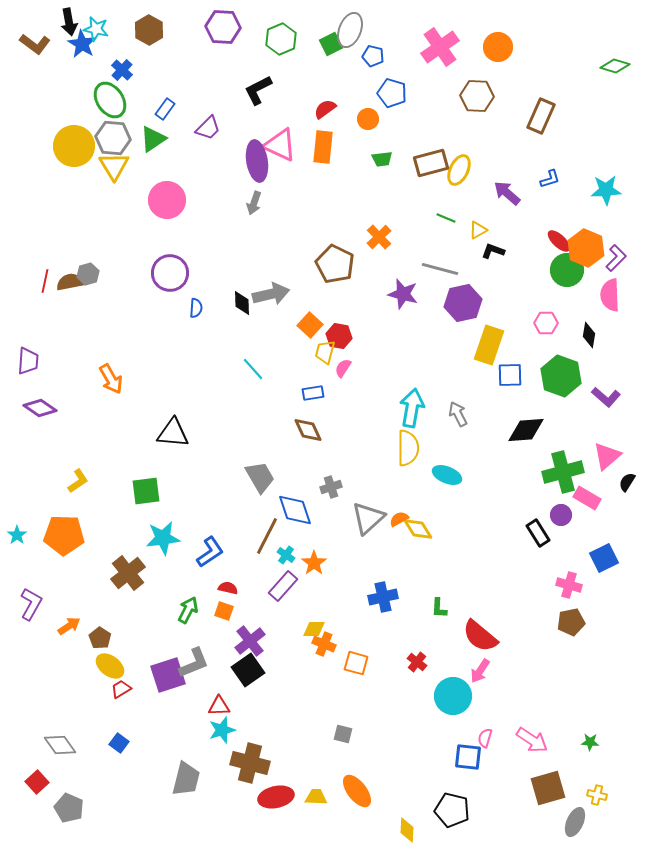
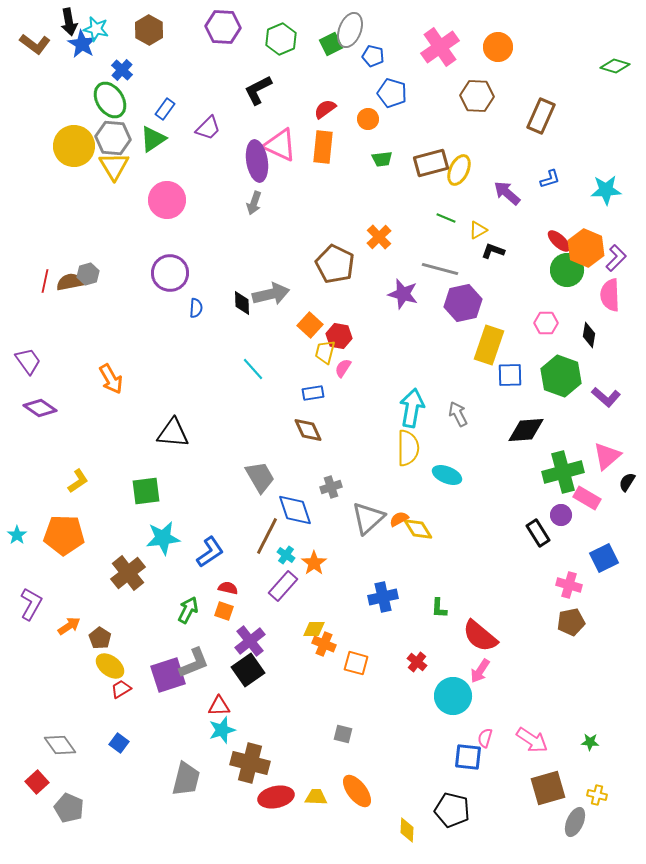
purple trapezoid at (28, 361): rotated 40 degrees counterclockwise
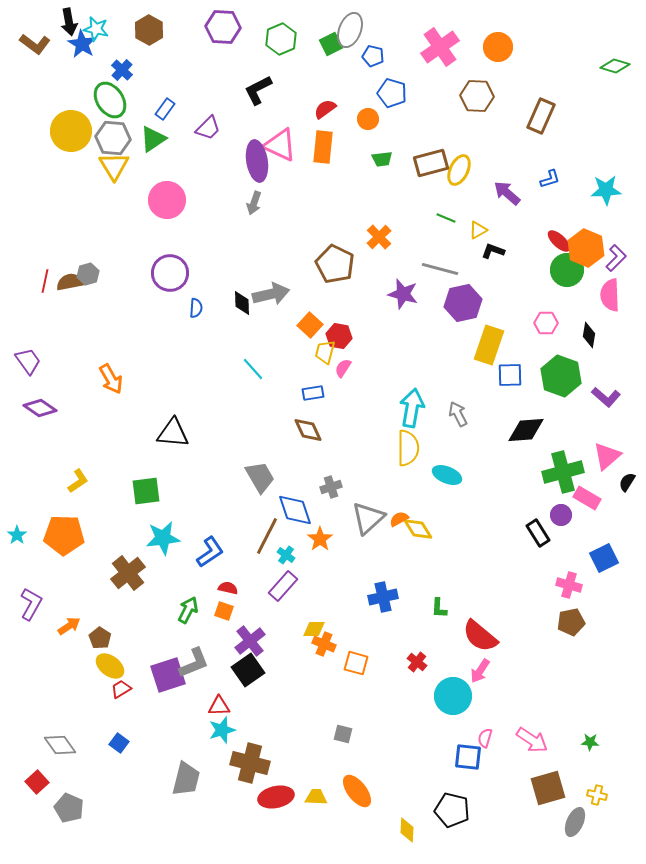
yellow circle at (74, 146): moved 3 px left, 15 px up
orange star at (314, 563): moved 6 px right, 24 px up
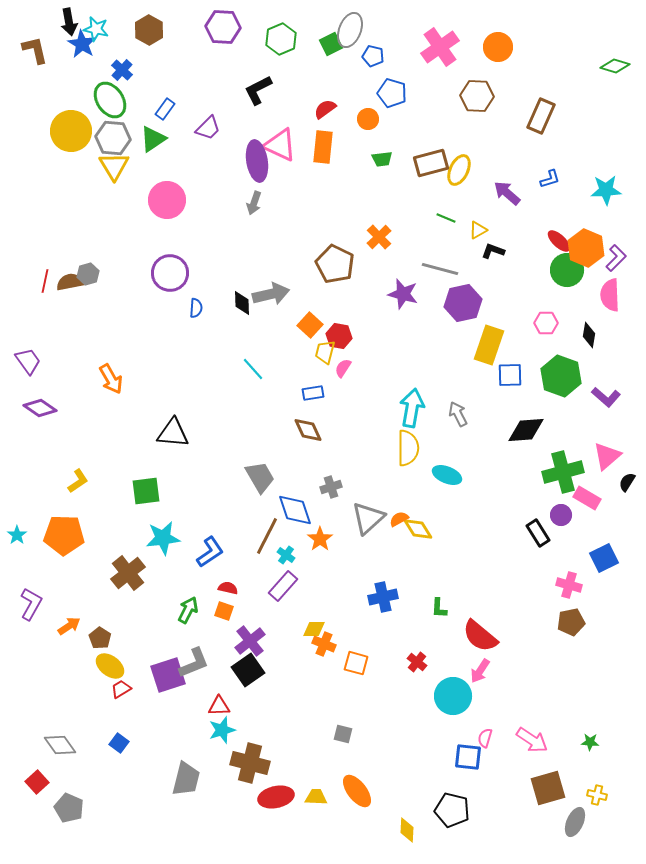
brown L-shape at (35, 44): moved 6 px down; rotated 140 degrees counterclockwise
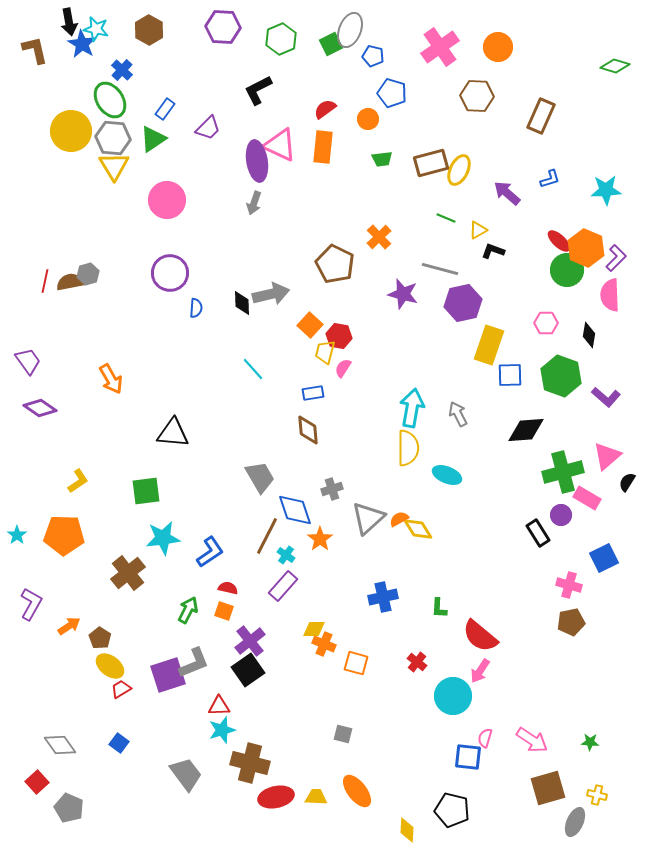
brown diamond at (308, 430): rotated 20 degrees clockwise
gray cross at (331, 487): moved 1 px right, 2 px down
gray trapezoid at (186, 779): moved 5 px up; rotated 51 degrees counterclockwise
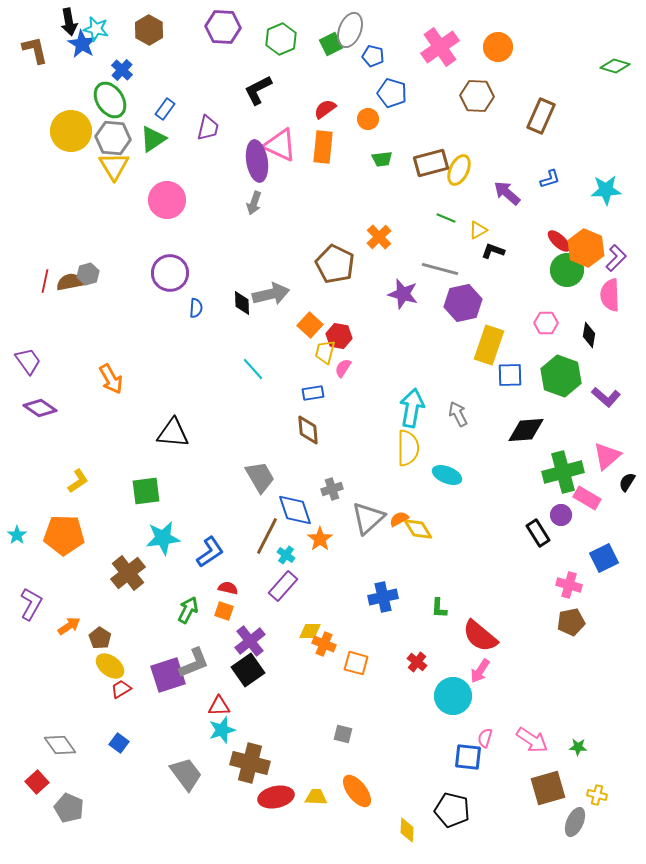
purple trapezoid at (208, 128): rotated 32 degrees counterclockwise
yellow diamond at (314, 629): moved 4 px left, 2 px down
green star at (590, 742): moved 12 px left, 5 px down
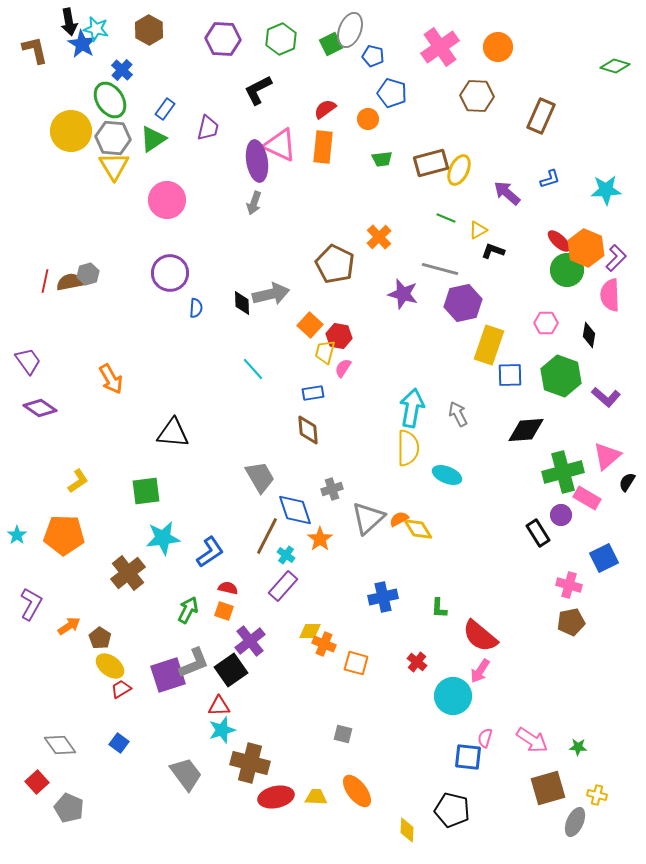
purple hexagon at (223, 27): moved 12 px down
black square at (248, 670): moved 17 px left
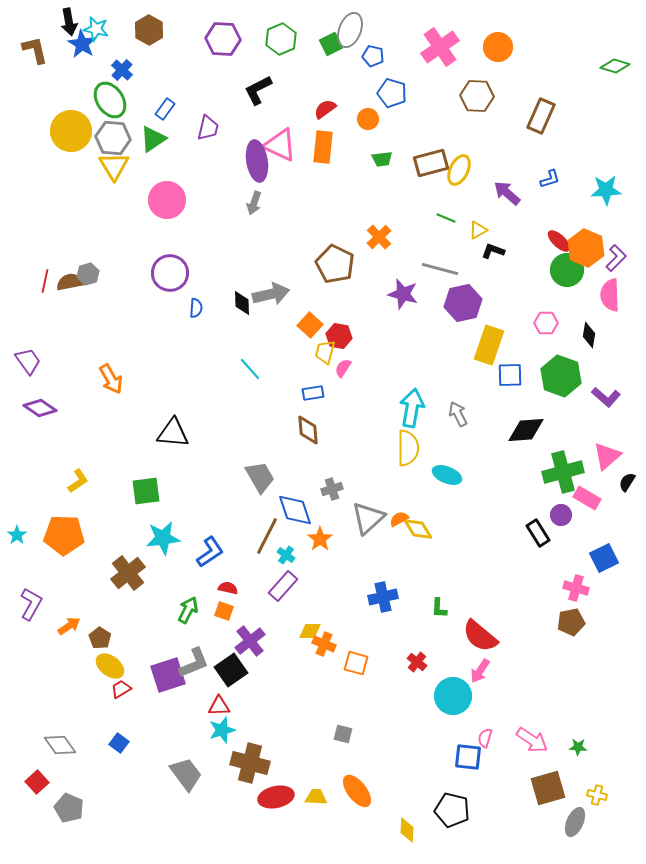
cyan line at (253, 369): moved 3 px left
pink cross at (569, 585): moved 7 px right, 3 px down
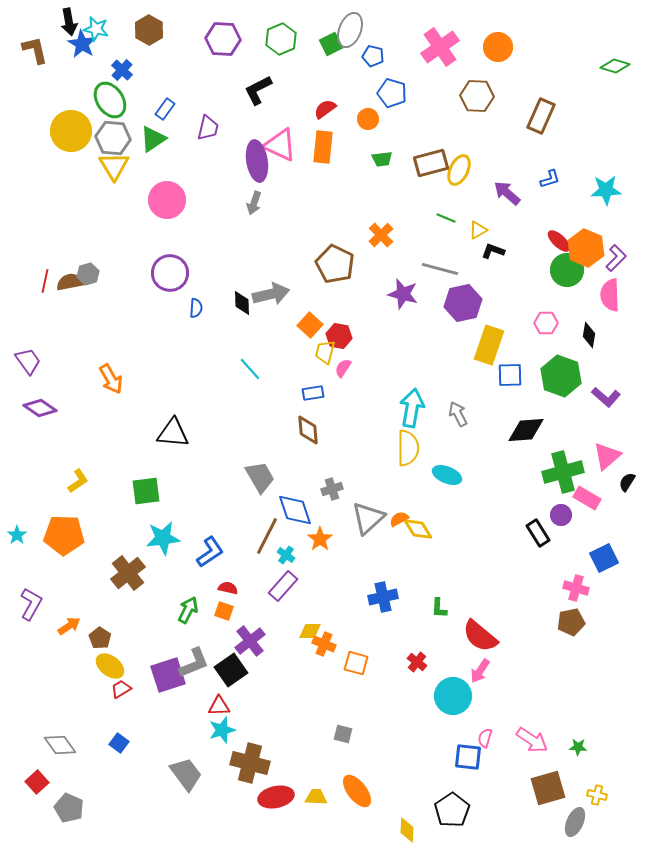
orange cross at (379, 237): moved 2 px right, 2 px up
black pentagon at (452, 810): rotated 24 degrees clockwise
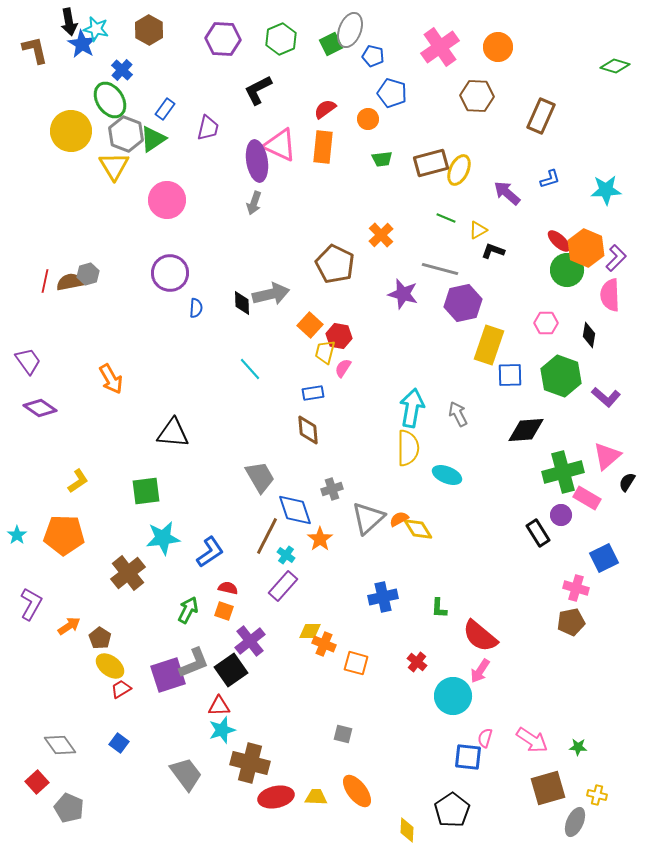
gray hexagon at (113, 138): moved 13 px right, 4 px up; rotated 16 degrees clockwise
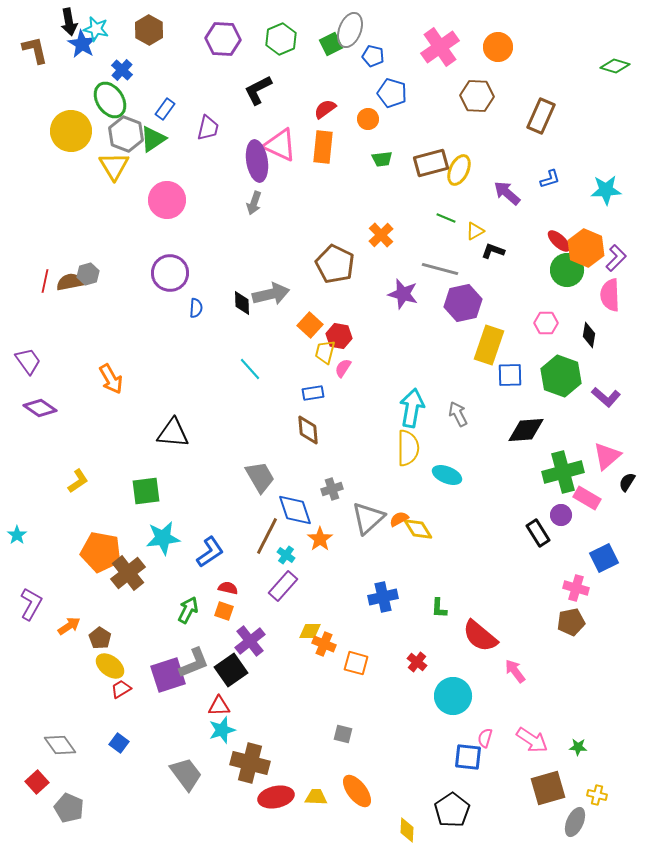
yellow triangle at (478, 230): moved 3 px left, 1 px down
orange pentagon at (64, 535): moved 37 px right, 17 px down; rotated 9 degrees clockwise
pink arrow at (480, 671): moved 35 px right; rotated 110 degrees clockwise
